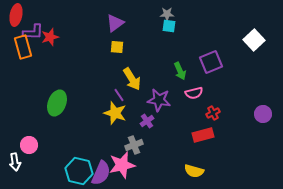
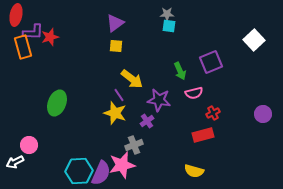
yellow square: moved 1 px left, 1 px up
yellow arrow: rotated 20 degrees counterclockwise
white arrow: rotated 72 degrees clockwise
cyan hexagon: rotated 16 degrees counterclockwise
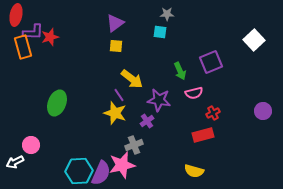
cyan square: moved 9 px left, 6 px down
purple circle: moved 3 px up
pink circle: moved 2 px right
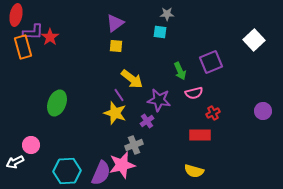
red star: rotated 18 degrees counterclockwise
red rectangle: moved 3 px left; rotated 15 degrees clockwise
cyan hexagon: moved 12 px left
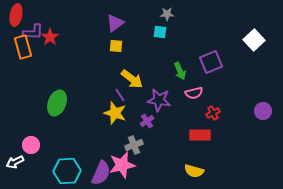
purple line: moved 1 px right
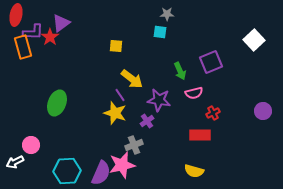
purple triangle: moved 54 px left
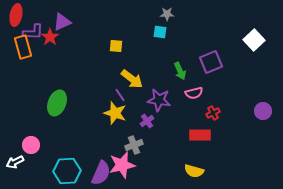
purple triangle: moved 1 px right, 1 px up; rotated 12 degrees clockwise
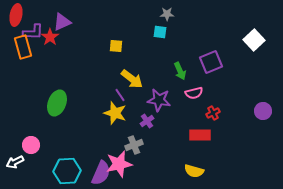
pink star: moved 3 px left, 1 px up
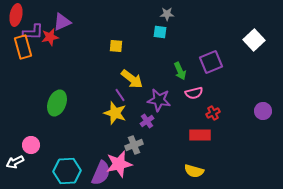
red star: rotated 24 degrees clockwise
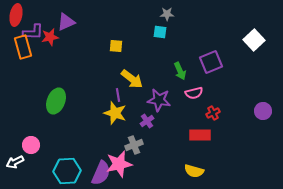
purple triangle: moved 4 px right
purple line: moved 2 px left; rotated 24 degrees clockwise
green ellipse: moved 1 px left, 2 px up
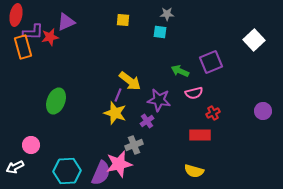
yellow square: moved 7 px right, 26 px up
green arrow: rotated 138 degrees clockwise
yellow arrow: moved 2 px left, 2 px down
purple line: rotated 32 degrees clockwise
white arrow: moved 5 px down
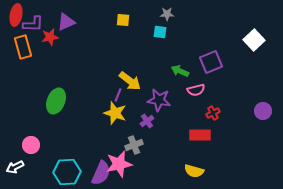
purple L-shape: moved 8 px up
pink semicircle: moved 2 px right, 3 px up
cyan hexagon: moved 1 px down
